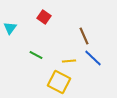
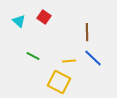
cyan triangle: moved 9 px right, 7 px up; rotated 24 degrees counterclockwise
brown line: moved 3 px right, 4 px up; rotated 24 degrees clockwise
green line: moved 3 px left, 1 px down
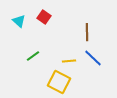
green line: rotated 64 degrees counterclockwise
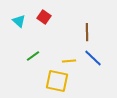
yellow square: moved 2 px left, 1 px up; rotated 15 degrees counterclockwise
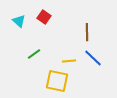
green line: moved 1 px right, 2 px up
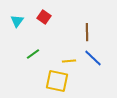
cyan triangle: moved 2 px left; rotated 24 degrees clockwise
green line: moved 1 px left
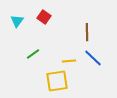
yellow square: rotated 20 degrees counterclockwise
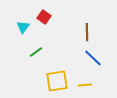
cyan triangle: moved 6 px right, 6 px down
green line: moved 3 px right, 2 px up
yellow line: moved 16 px right, 24 px down
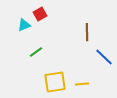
red square: moved 4 px left, 3 px up; rotated 24 degrees clockwise
cyan triangle: moved 1 px right, 2 px up; rotated 32 degrees clockwise
blue line: moved 11 px right, 1 px up
yellow square: moved 2 px left, 1 px down
yellow line: moved 3 px left, 1 px up
